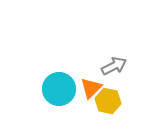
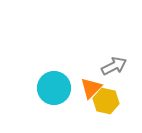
cyan circle: moved 5 px left, 1 px up
yellow hexagon: moved 2 px left
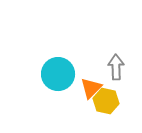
gray arrow: moved 2 px right, 1 px down; rotated 65 degrees counterclockwise
cyan circle: moved 4 px right, 14 px up
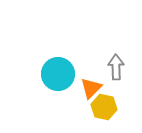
yellow hexagon: moved 2 px left, 6 px down
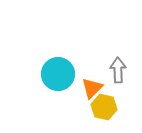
gray arrow: moved 2 px right, 3 px down
orange triangle: moved 1 px right
